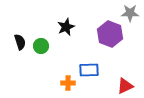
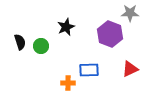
red triangle: moved 5 px right, 17 px up
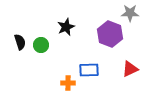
green circle: moved 1 px up
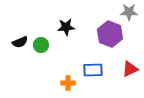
gray star: moved 1 px left, 1 px up
black star: rotated 18 degrees clockwise
black semicircle: rotated 84 degrees clockwise
blue rectangle: moved 4 px right
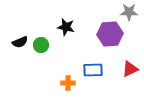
black star: rotated 18 degrees clockwise
purple hexagon: rotated 25 degrees counterclockwise
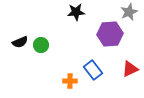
gray star: rotated 24 degrees counterclockwise
black star: moved 10 px right, 15 px up; rotated 18 degrees counterclockwise
blue rectangle: rotated 54 degrees clockwise
orange cross: moved 2 px right, 2 px up
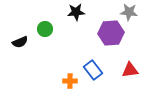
gray star: rotated 30 degrees clockwise
purple hexagon: moved 1 px right, 1 px up
green circle: moved 4 px right, 16 px up
red triangle: moved 1 px down; rotated 18 degrees clockwise
